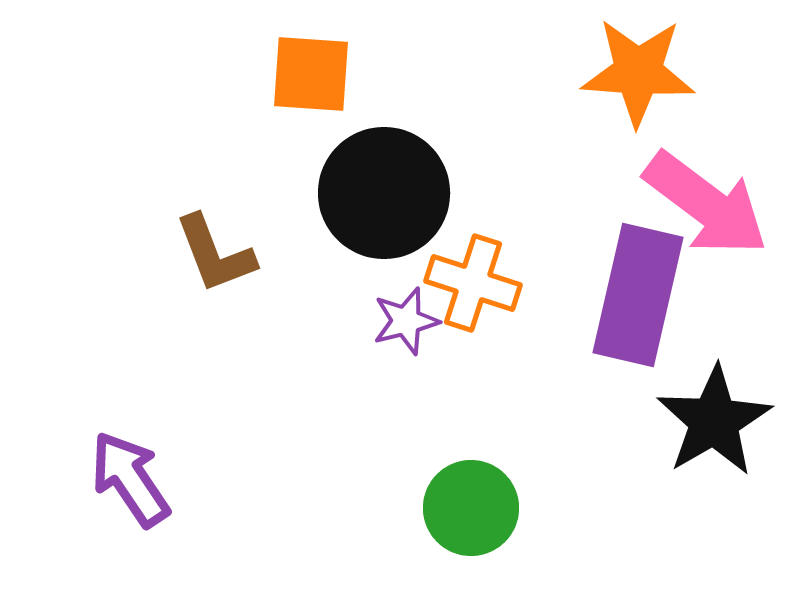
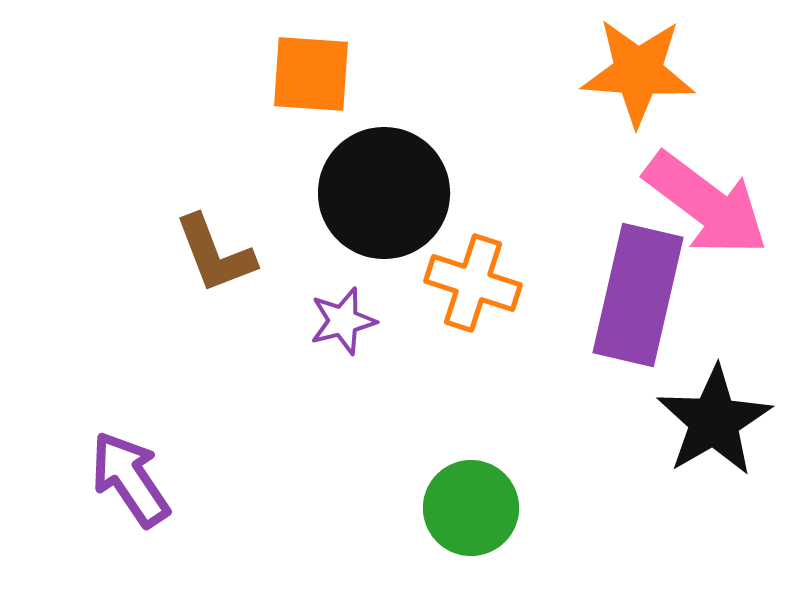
purple star: moved 63 px left
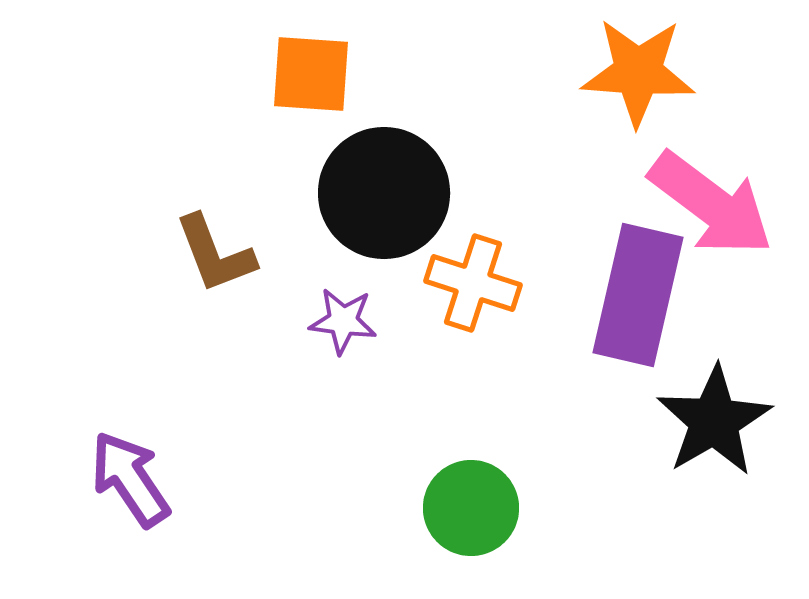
pink arrow: moved 5 px right
purple star: rotated 22 degrees clockwise
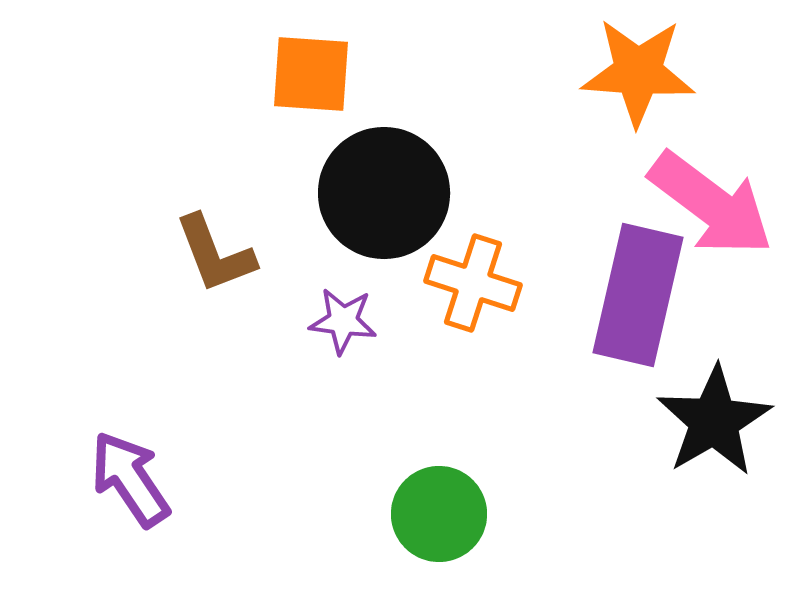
green circle: moved 32 px left, 6 px down
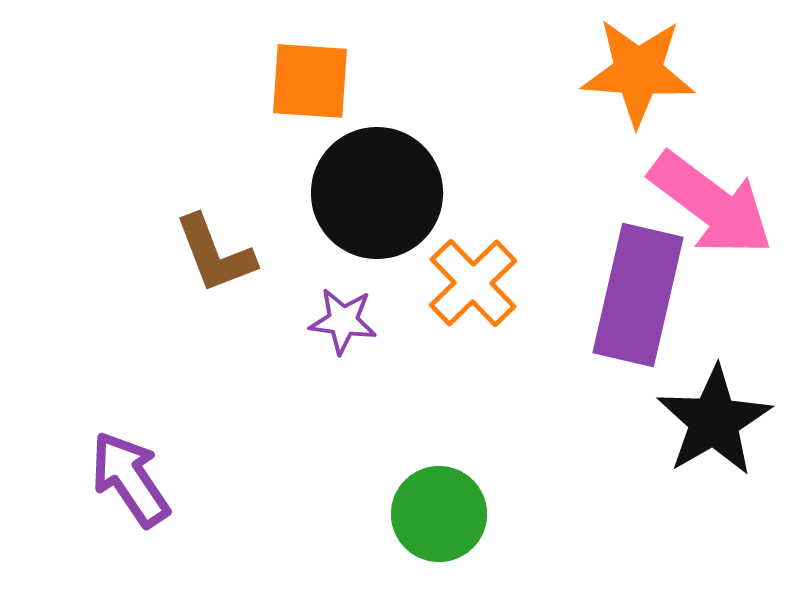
orange square: moved 1 px left, 7 px down
black circle: moved 7 px left
orange cross: rotated 28 degrees clockwise
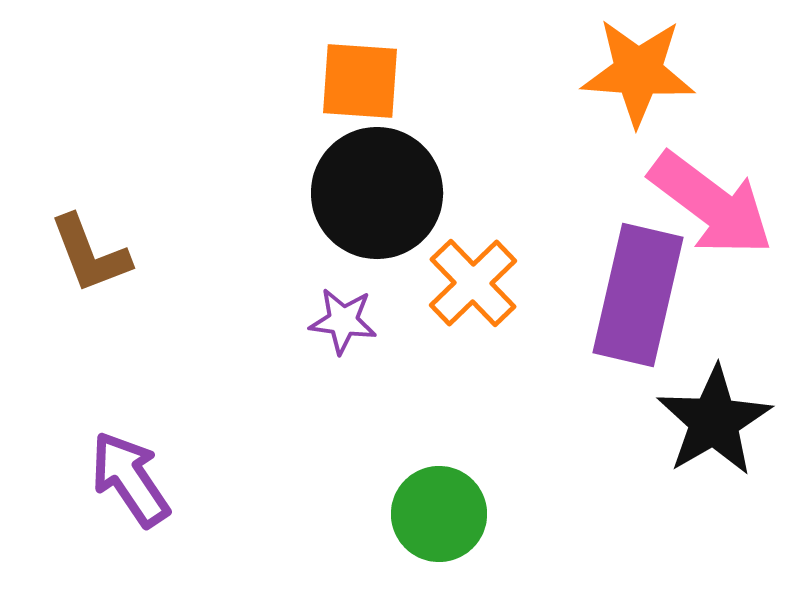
orange square: moved 50 px right
brown L-shape: moved 125 px left
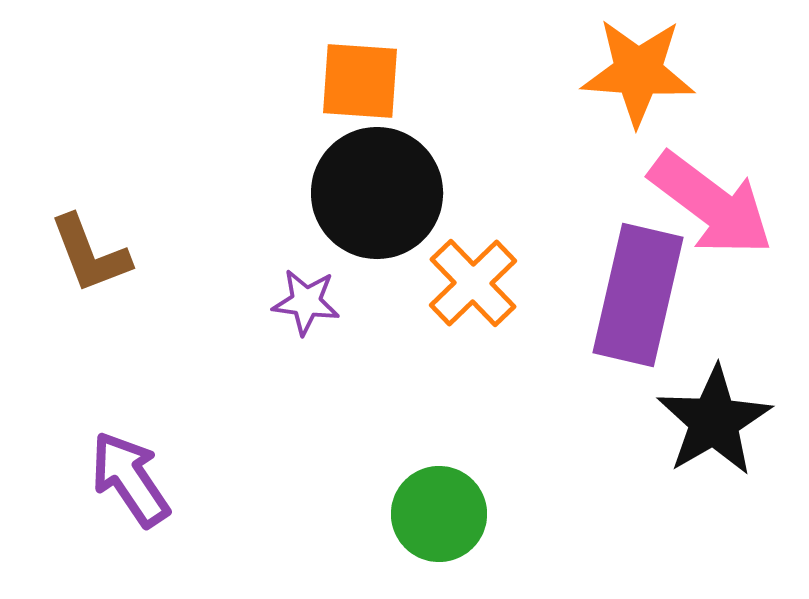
purple star: moved 37 px left, 19 px up
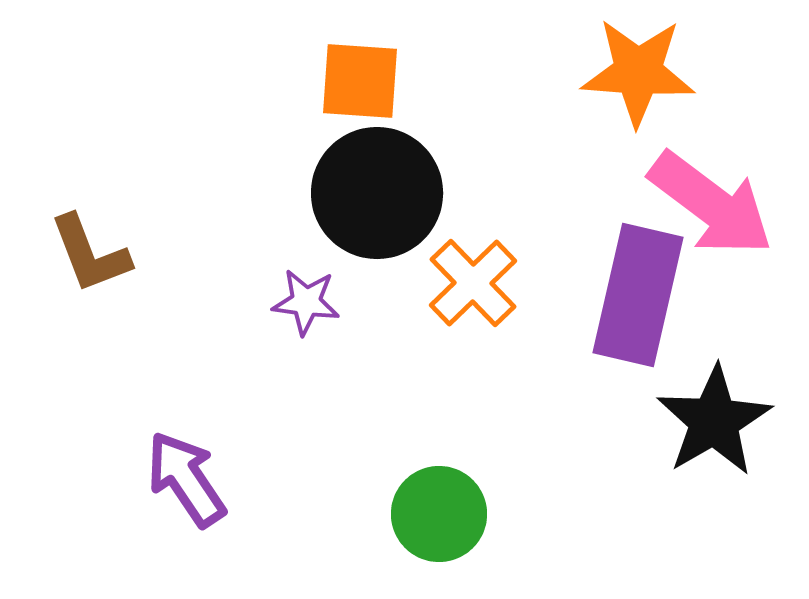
purple arrow: moved 56 px right
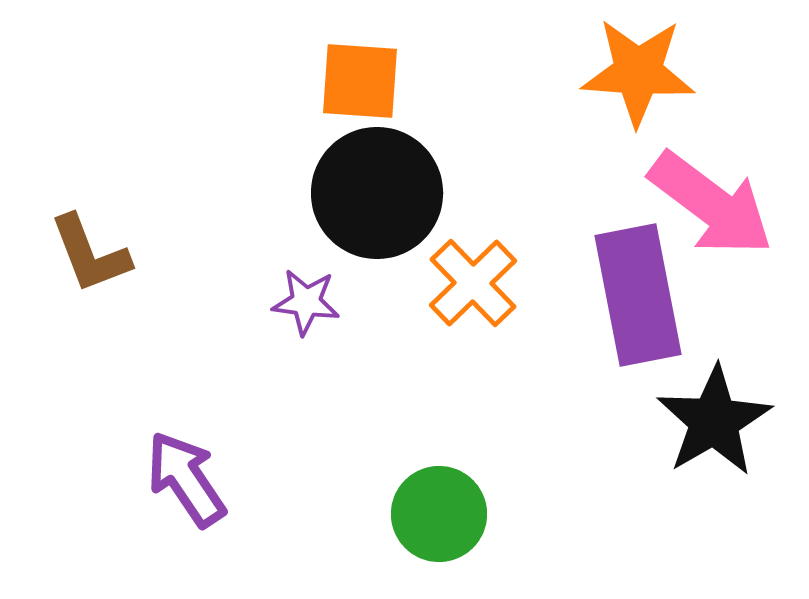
purple rectangle: rotated 24 degrees counterclockwise
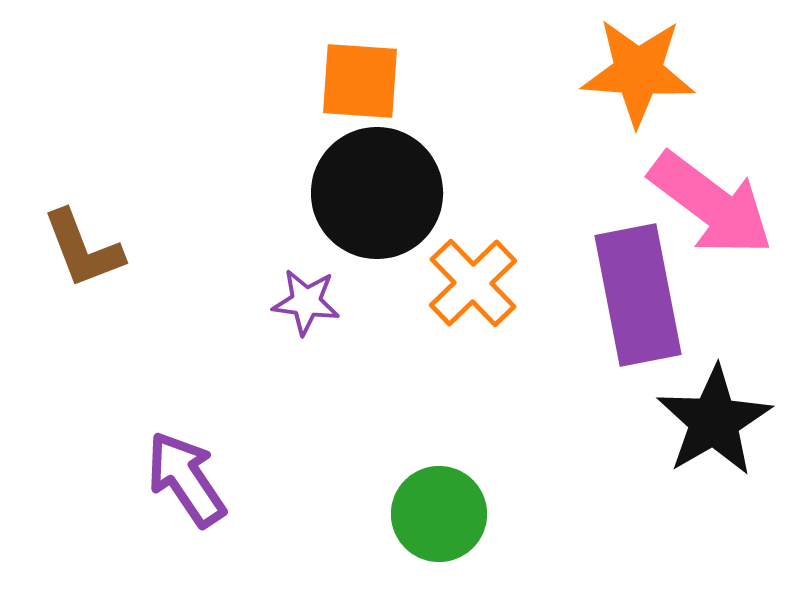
brown L-shape: moved 7 px left, 5 px up
